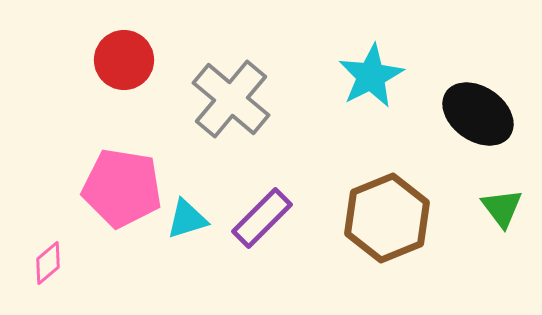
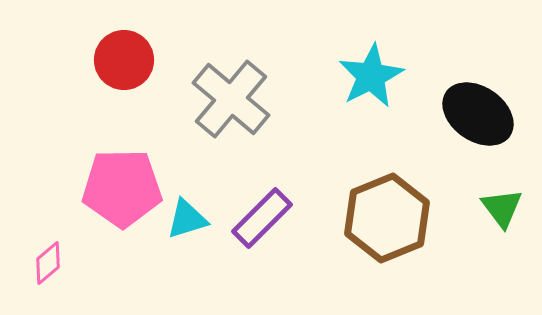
pink pentagon: rotated 10 degrees counterclockwise
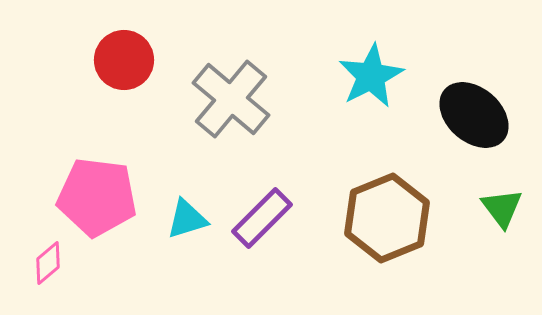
black ellipse: moved 4 px left, 1 px down; rotated 6 degrees clockwise
pink pentagon: moved 25 px left, 9 px down; rotated 8 degrees clockwise
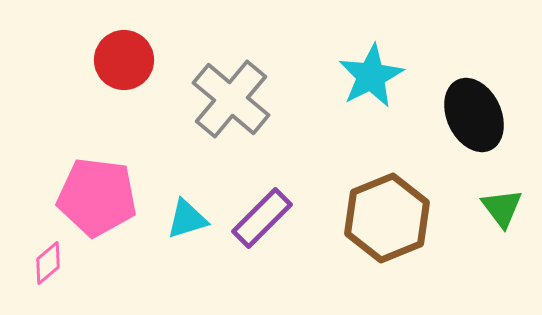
black ellipse: rotated 24 degrees clockwise
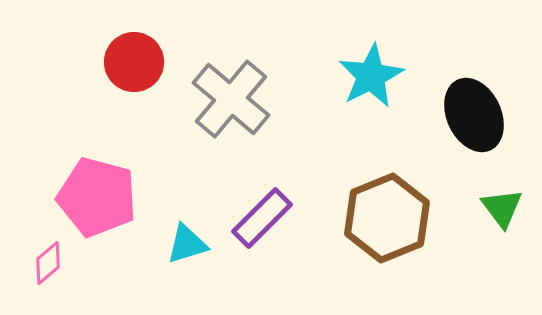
red circle: moved 10 px right, 2 px down
pink pentagon: rotated 8 degrees clockwise
cyan triangle: moved 25 px down
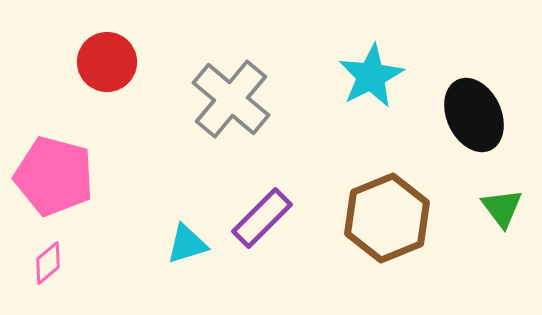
red circle: moved 27 px left
pink pentagon: moved 43 px left, 21 px up
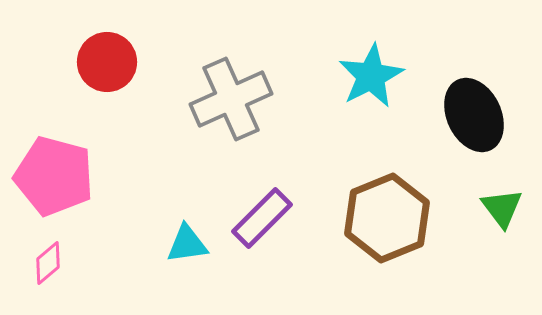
gray cross: rotated 26 degrees clockwise
cyan triangle: rotated 9 degrees clockwise
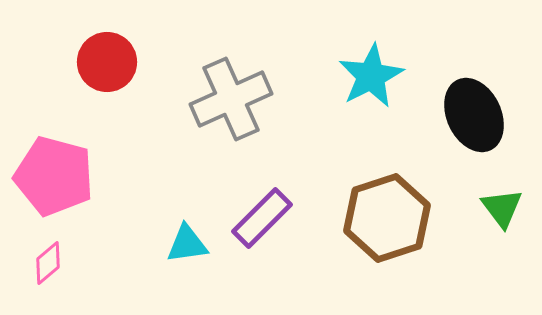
brown hexagon: rotated 4 degrees clockwise
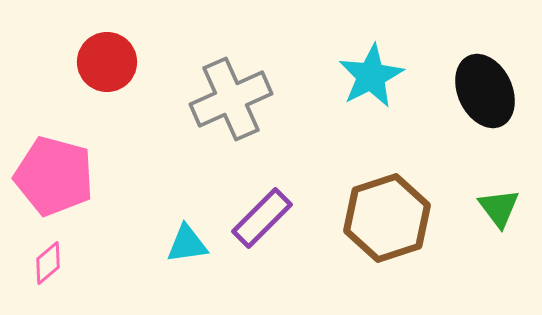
black ellipse: moved 11 px right, 24 px up
green triangle: moved 3 px left
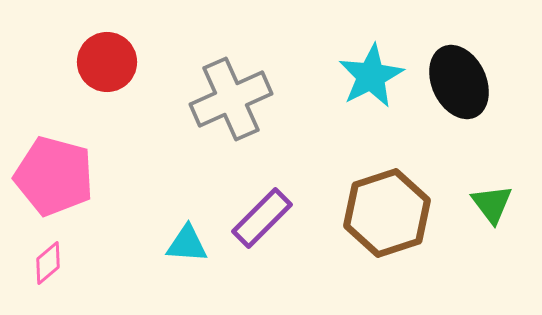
black ellipse: moved 26 px left, 9 px up
green triangle: moved 7 px left, 4 px up
brown hexagon: moved 5 px up
cyan triangle: rotated 12 degrees clockwise
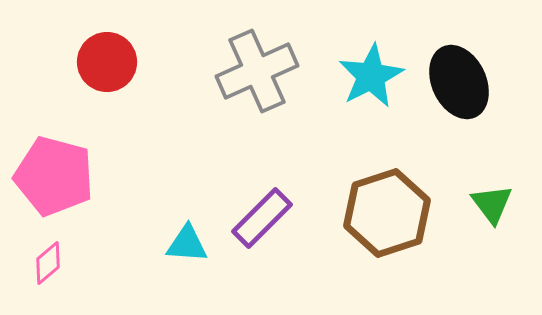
gray cross: moved 26 px right, 28 px up
